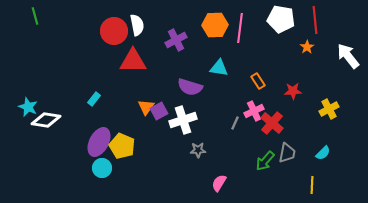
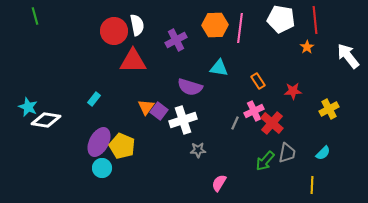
purple square: rotated 24 degrees counterclockwise
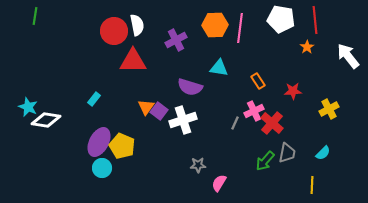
green line: rotated 24 degrees clockwise
gray star: moved 15 px down
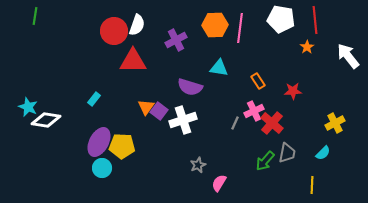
white semicircle: rotated 30 degrees clockwise
yellow cross: moved 6 px right, 14 px down
yellow pentagon: rotated 20 degrees counterclockwise
gray star: rotated 21 degrees counterclockwise
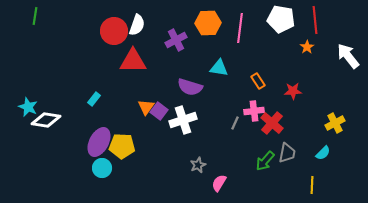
orange hexagon: moved 7 px left, 2 px up
pink cross: rotated 18 degrees clockwise
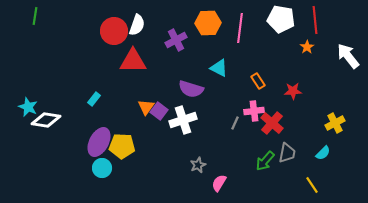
cyan triangle: rotated 18 degrees clockwise
purple semicircle: moved 1 px right, 2 px down
yellow line: rotated 36 degrees counterclockwise
